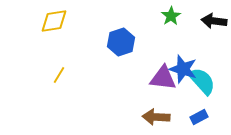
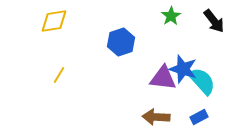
black arrow: rotated 135 degrees counterclockwise
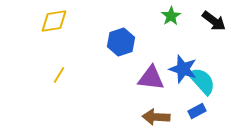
black arrow: rotated 15 degrees counterclockwise
purple triangle: moved 12 px left
blue rectangle: moved 2 px left, 6 px up
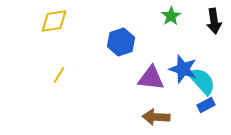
black arrow: rotated 45 degrees clockwise
blue rectangle: moved 9 px right, 6 px up
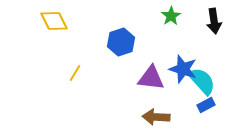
yellow diamond: rotated 72 degrees clockwise
yellow line: moved 16 px right, 2 px up
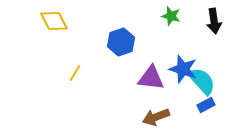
green star: rotated 24 degrees counterclockwise
brown arrow: rotated 24 degrees counterclockwise
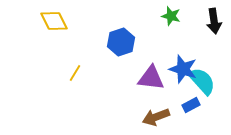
blue rectangle: moved 15 px left
